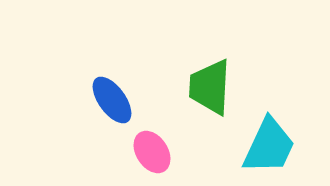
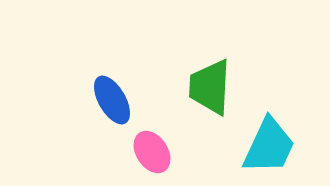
blue ellipse: rotated 6 degrees clockwise
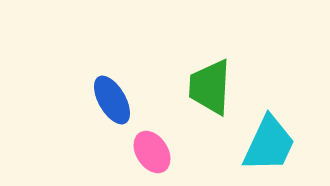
cyan trapezoid: moved 2 px up
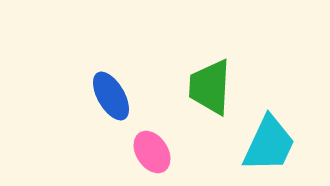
blue ellipse: moved 1 px left, 4 px up
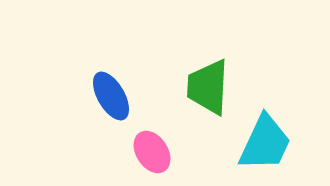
green trapezoid: moved 2 px left
cyan trapezoid: moved 4 px left, 1 px up
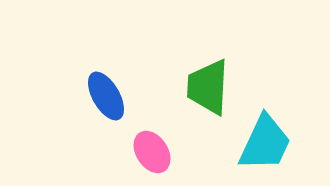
blue ellipse: moved 5 px left
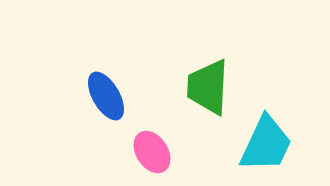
cyan trapezoid: moved 1 px right, 1 px down
